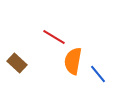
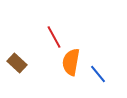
red line: rotated 30 degrees clockwise
orange semicircle: moved 2 px left, 1 px down
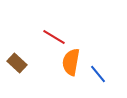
red line: rotated 30 degrees counterclockwise
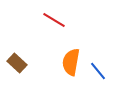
red line: moved 17 px up
blue line: moved 3 px up
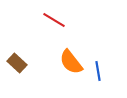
orange semicircle: rotated 48 degrees counterclockwise
blue line: rotated 30 degrees clockwise
